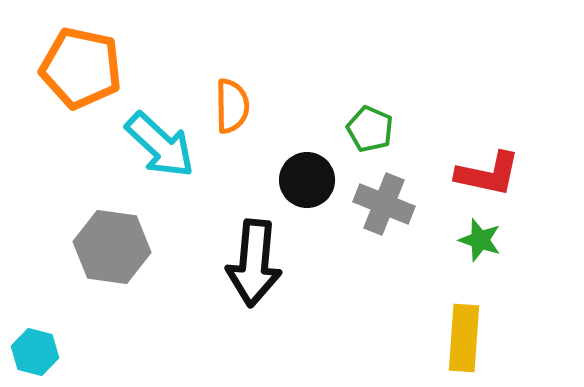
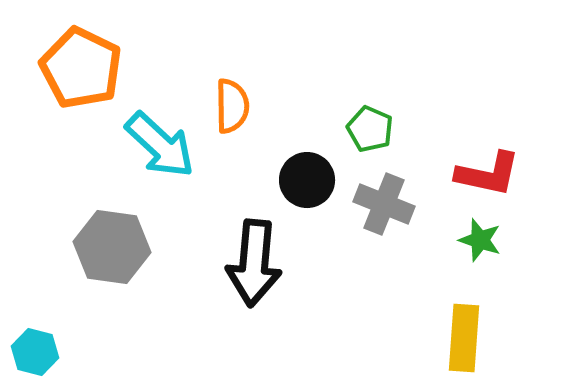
orange pentagon: rotated 14 degrees clockwise
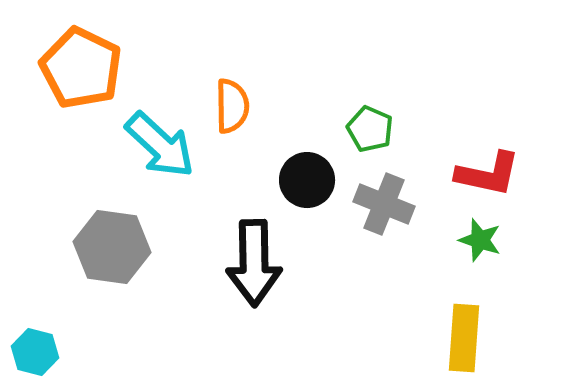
black arrow: rotated 6 degrees counterclockwise
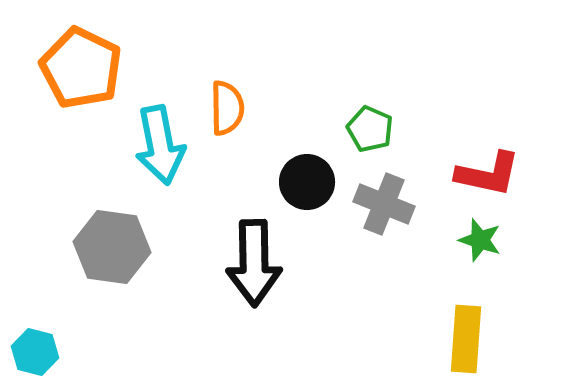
orange semicircle: moved 5 px left, 2 px down
cyan arrow: rotated 36 degrees clockwise
black circle: moved 2 px down
yellow rectangle: moved 2 px right, 1 px down
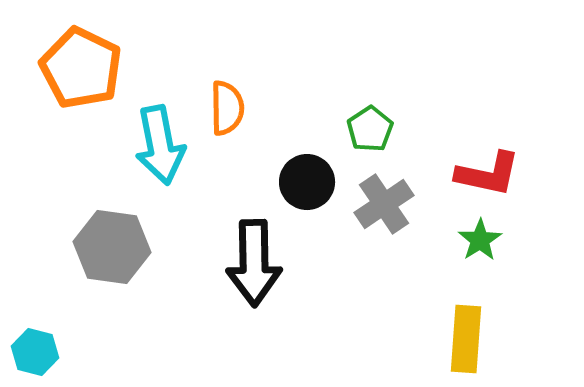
green pentagon: rotated 15 degrees clockwise
gray cross: rotated 34 degrees clockwise
green star: rotated 21 degrees clockwise
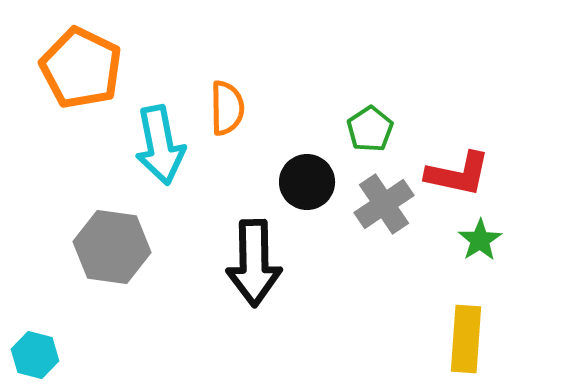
red L-shape: moved 30 px left
cyan hexagon: moved 3 px down
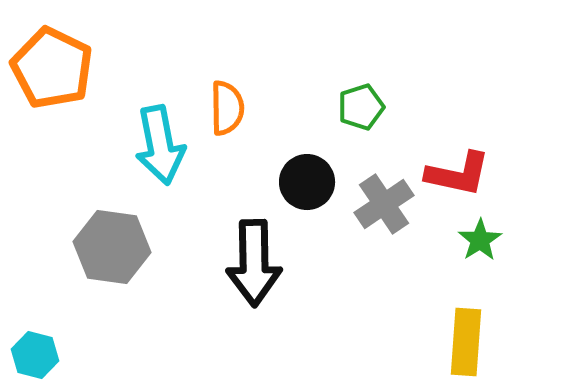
orange pentagon: moved 29 px left
green pentagon: moved 9 px left, 22 px up; rotated 15 degrees clockwise
yellow rectangle: moved 3 px down
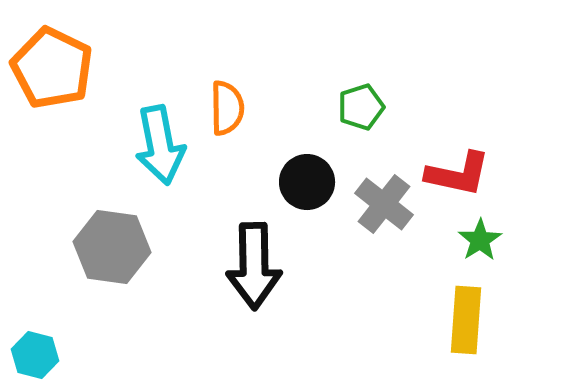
gray cross: rotated 18 degrees counterclockwise
black arrow: moved 3 px down
yellow rectangle: moved 22 px up
